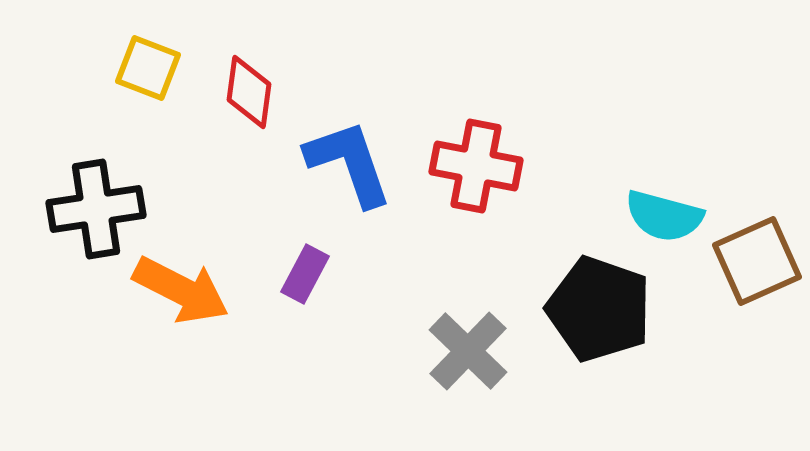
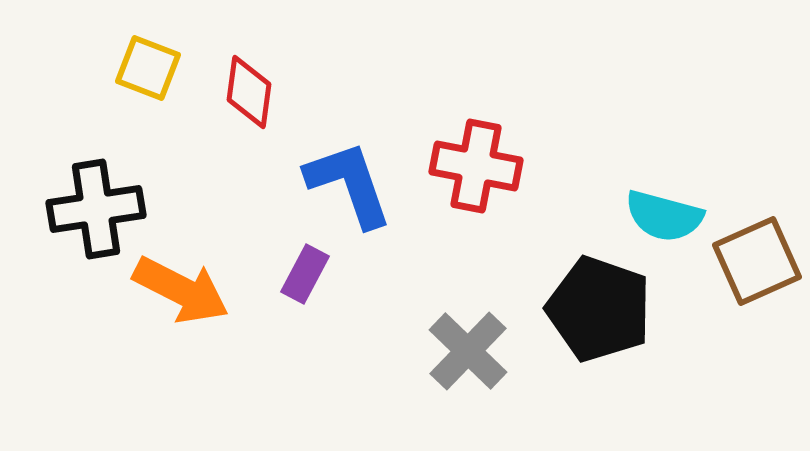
blue L-shape: moved 21 px down
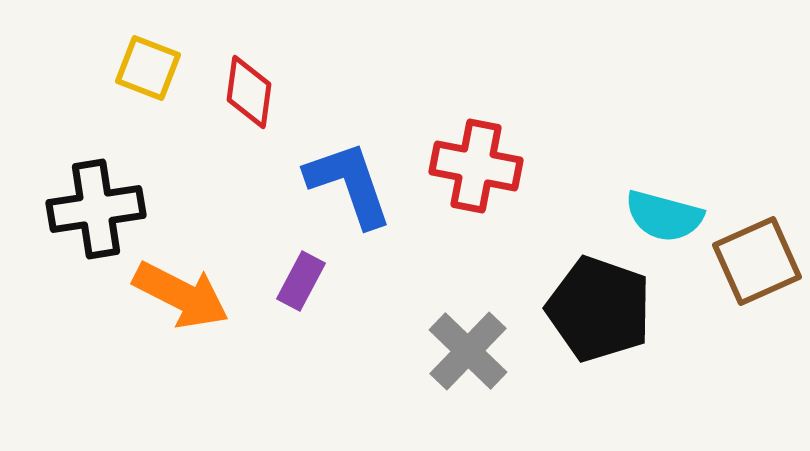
purple rectangle: moved 4 px left, 7 px down
orange arrow: moved 5 px down
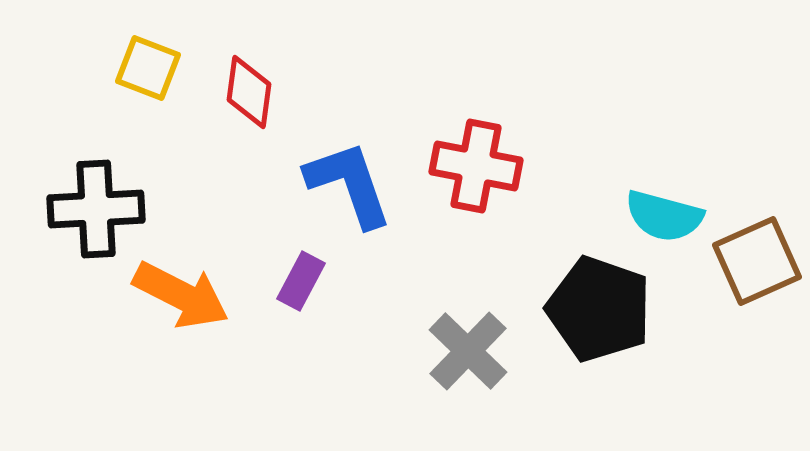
black cross: rotated 6 degrees clockwise
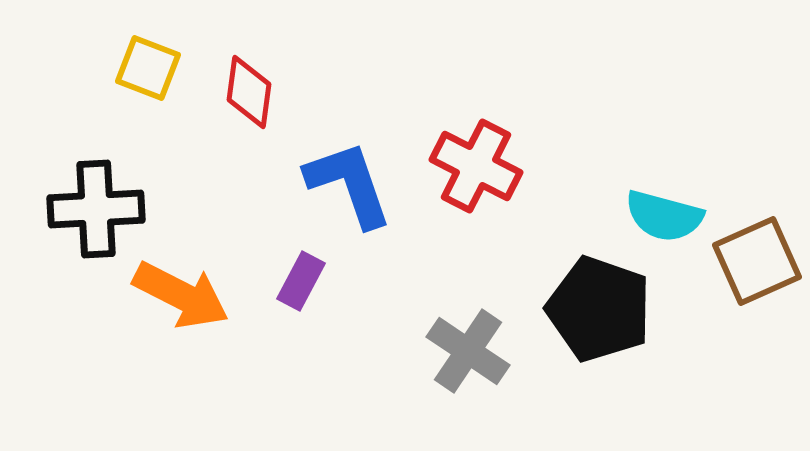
red cross: rotated 16 degrees clockwise
gray cross: rotated 10 degrees counterclockwise
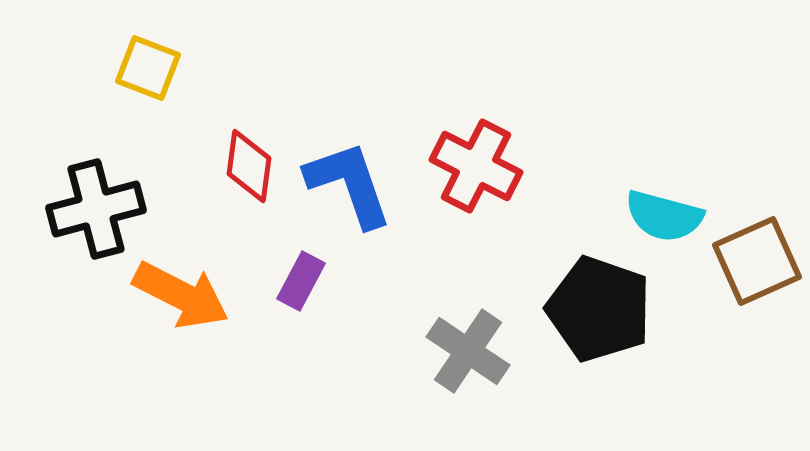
red diamond: moved 74 px down
black cross: rotated 12 degrees counterclockwise
